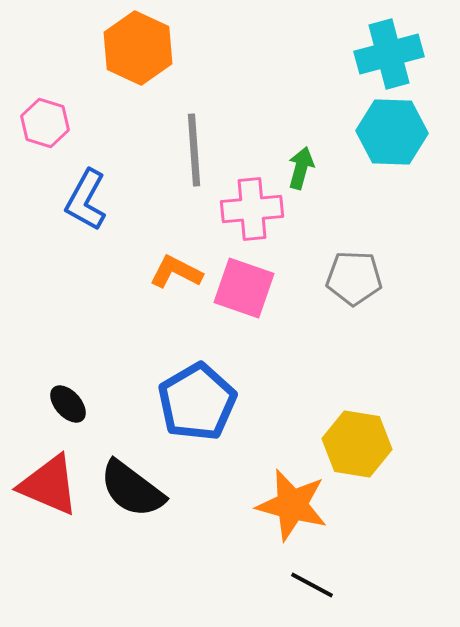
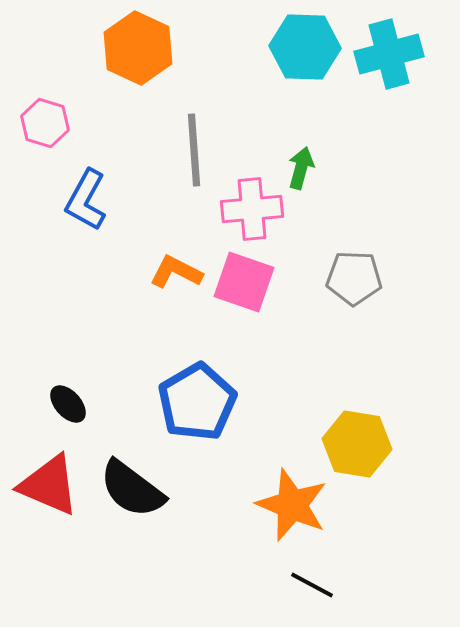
cyan hexagon: moved 87 px left, 85 px up
pink square: moved 6 px up
orange star: rotated 8 degrees clockwise
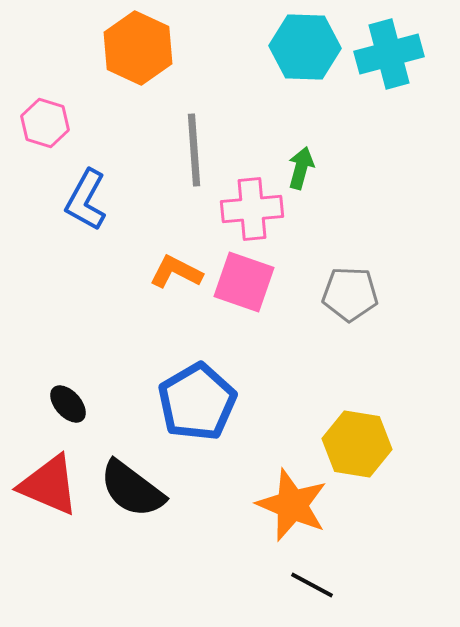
gray pentagon: moved 4 px left, 16 px down
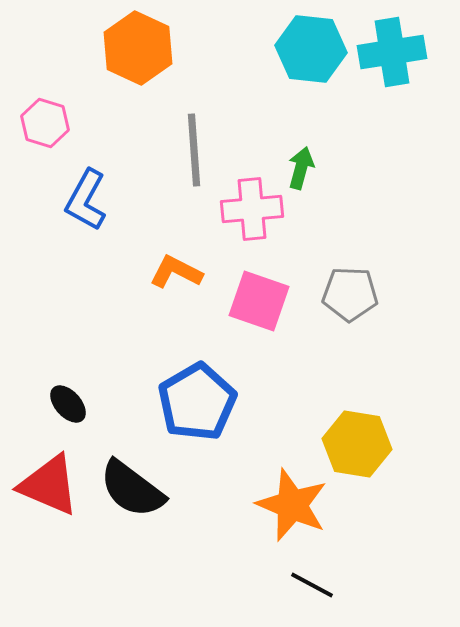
cyan hexagon: moved 6 px right, 2 px down; rotated 4 degrees clockwise
cyan cross: moved 3 px right, 2 px up; rotated 6 degrees clockwise
pink square: moved 15 px right, 19 px down
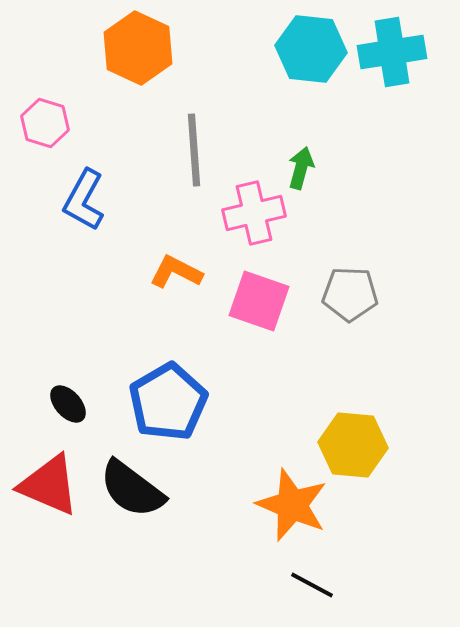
blue L-shape: moved 2 px left
pink cross: moved 2 px right, 4 px down; rotated 8 degrees counterclockwise
blue pentagon: moved 29 px left
yellow hexagon: moved 4 px left, 1 px down; rotated 4 degrees counterclockwise
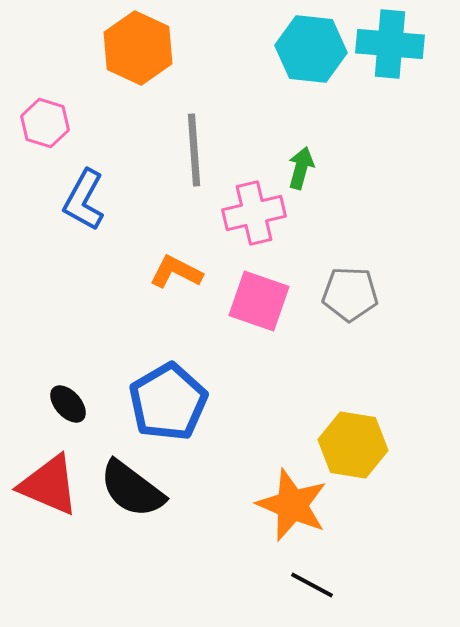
cyan cross: moved 2 px left, 8 px up; rotated 14 degrees clockwise
yellow hexagon: rotated 4 degrees clockwise
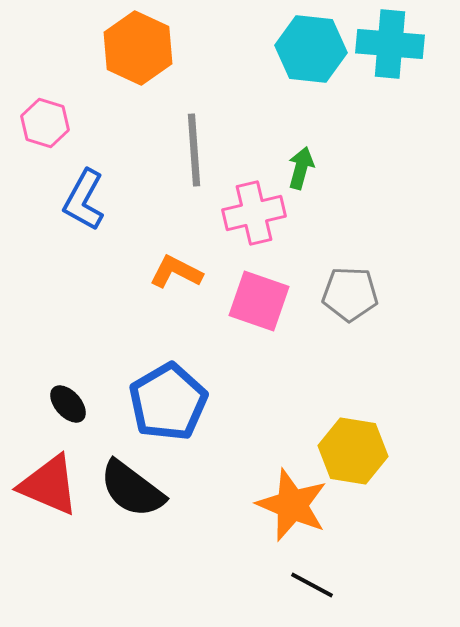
yellow hexagon: moved 6 px down
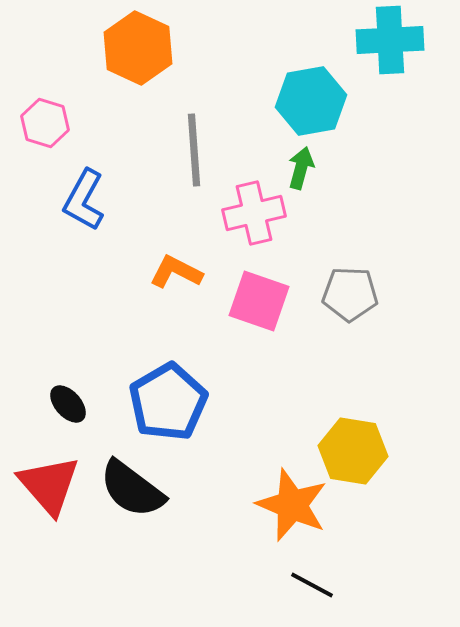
cyan cross: moved 4 px up; rotated 8 degrees counterclockwise
cyan hexagon: moved 52 px down; rotated 16 degrees counterclockwise
red triangle: rotated 26 degrees clockwise
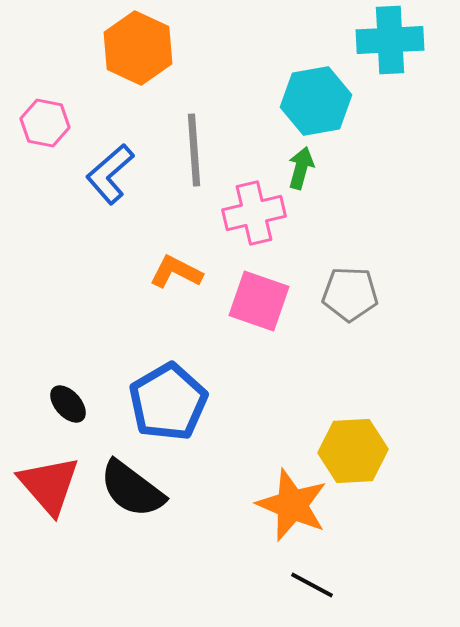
cyan hexagon: moved 5 px right
pink hexagon: rotated 6 degrees counterclockwise
blue L-shape: moved 26 px right, 26 px up; rotated 20 degrees clockwise
yellow hexagon: rotated 12 degrees counterclockwise
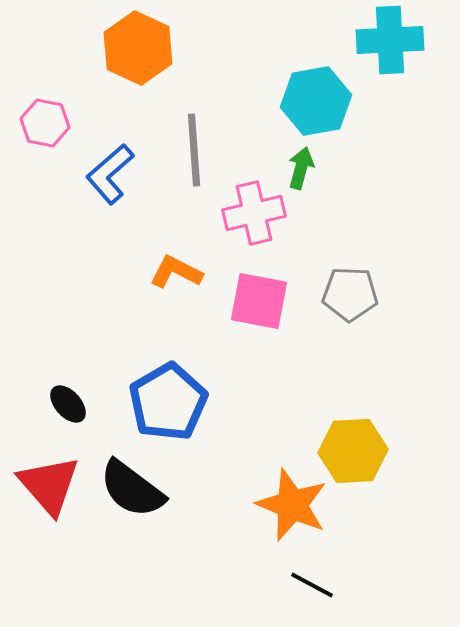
pink square: rotated 8 degrees counterclockwise
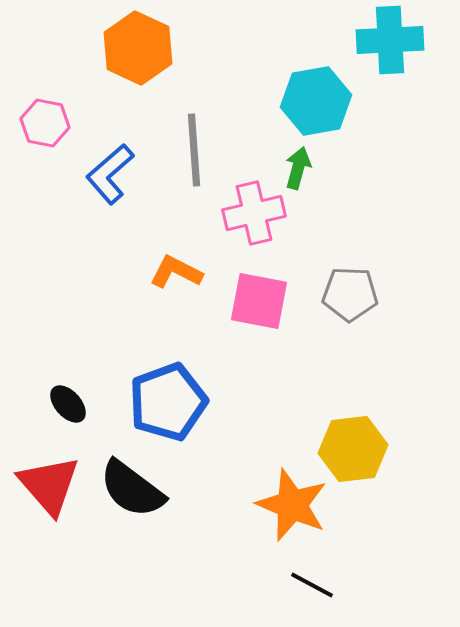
green arrow: moved 3 px left
blue pentagon: rotated 10 degrees clockwise
yellow hexagon: moved 2 px up; rotated 4 degrees counterclockwise
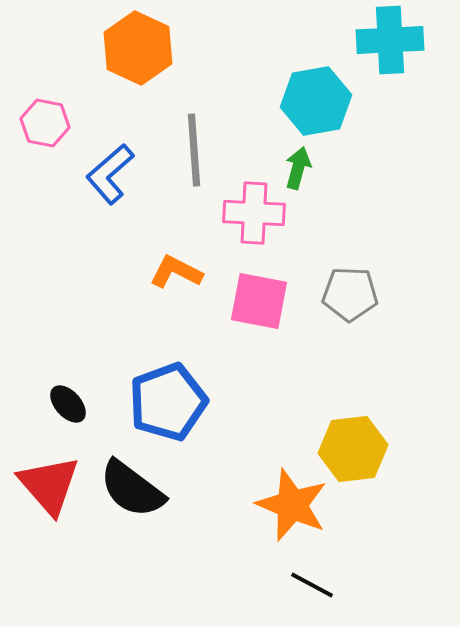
pink cross: rotated 16 degrees clockwise
